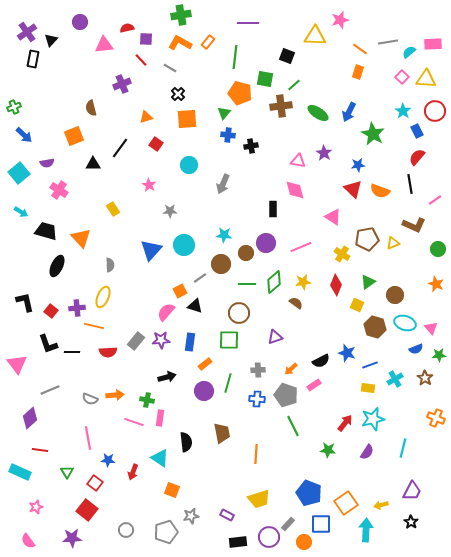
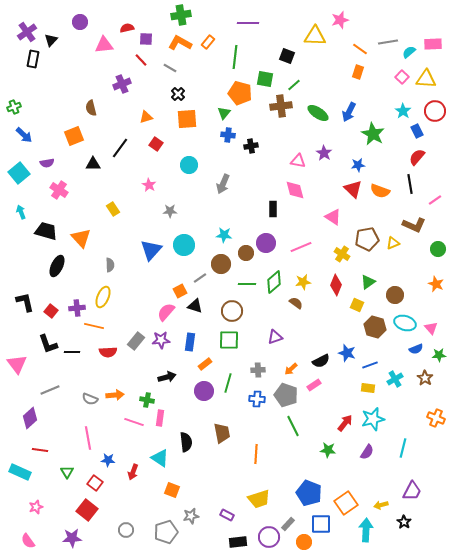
cyan arrow at (21, 212): rotated 144 degrees counterclockwise
brown circle at (239, 313): moved 7 px left, 2 px up
black star at (411, 522): moved 7 px left
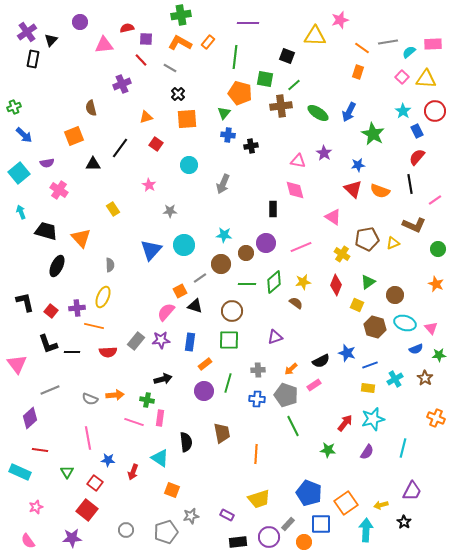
orange line at (360, 49): moved 2 px right, 1 px up
black arrow at (167, 377): moved 4 px left, 2 px down
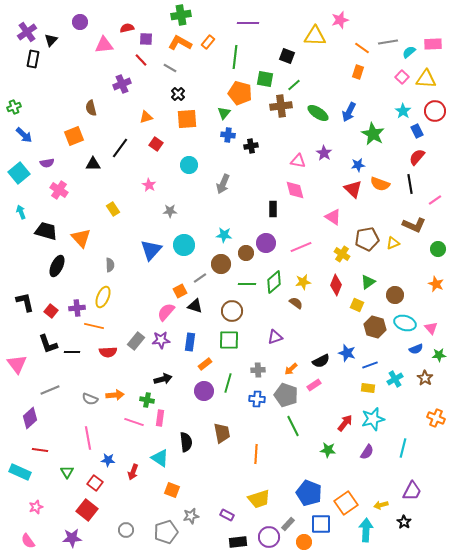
orange semicircle at (380, 191): moved 7 px up
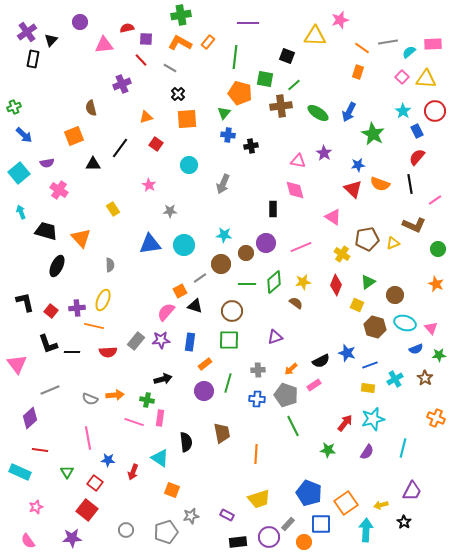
blue triangle at (151, 250): moved 1 px left, 6 px up; rotated 40 degrees clockwise
yellow ellipse at (103, 297): moved 3 px down
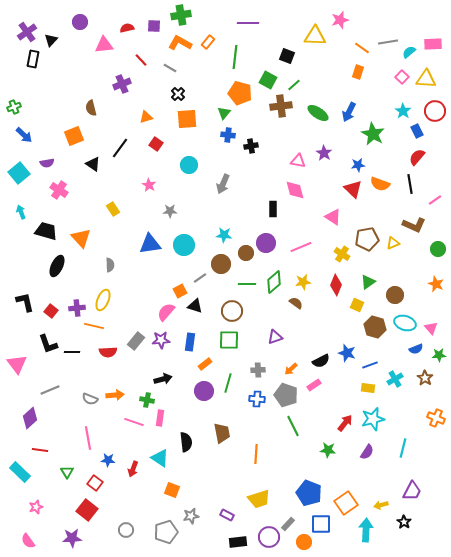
purple square at (146, 39): moved 8 px right, 13 px up
green square at (265, 79): moved 3 px right, 1 px down; rotated 18 degrees clockwise
black triangle at (93, 164): rotated 35 degrees clockwise
cyan rectangle at (20, 472): rotated 20 degrees clockwise
red arrow at (133, 472): moved 3 px up
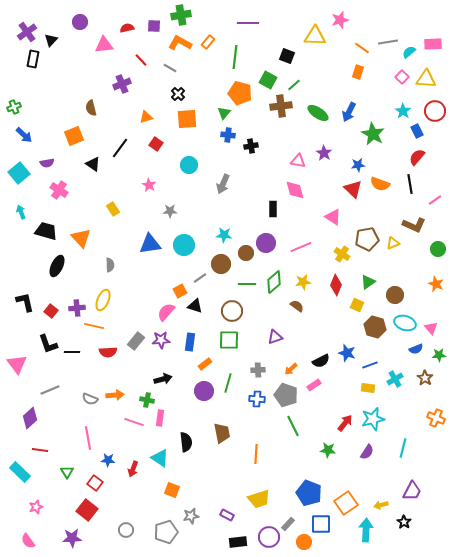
brown semicircle at (296, 303): moved 1 px right, 3 px down
